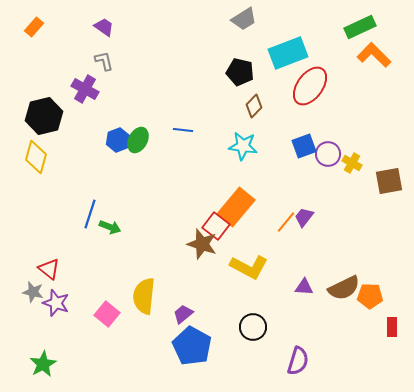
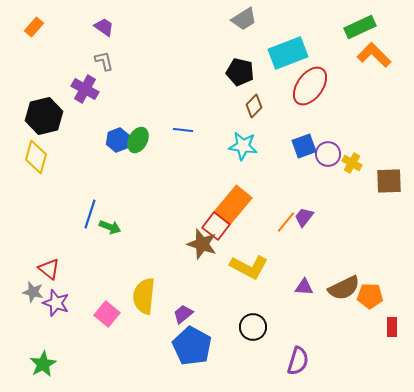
brown square at (389, 181): rotated 8 degrees clockwise
orange rectangle at (236, 207): moved 3 px left, 2 px up
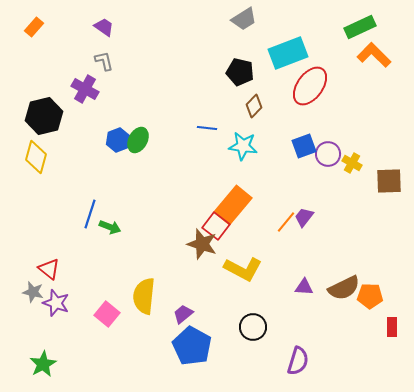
blue line at (183, 130): moved 24 px right, 2 px up
yellow L-shape at (249, 267): moved 6 px left, 2 px down
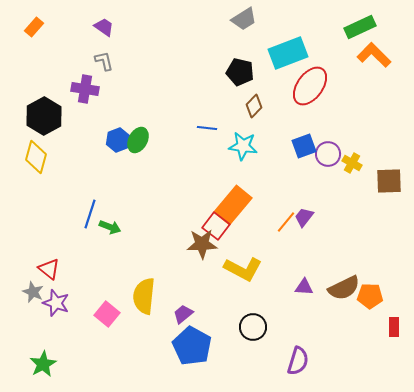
purple cross at (85, 89): rotated 20 degrees counterclockwise
black hexagon at (44, 116): rotated 15 degrees counterclockwise
brown star at (202, 244): rotated 20 degrees counterclockwise
gray star at (33, 292): rotated 10 degrees clockwise
red rectangle at (392, 327): moved 2 px right
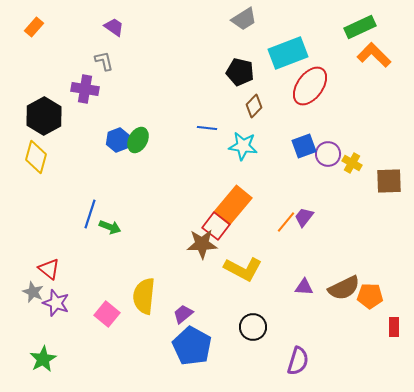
purple trapezoid at (104, 27): moved 10 px right
green star at (43, 364): moved 5 px up
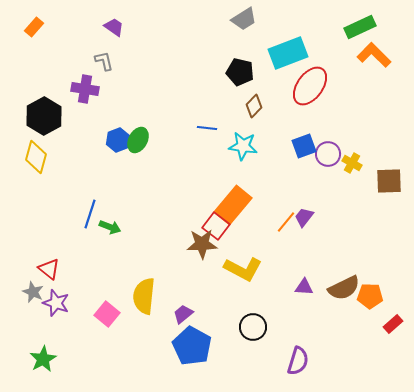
red rectangle at (394, 327): moved 1 px left, 3 px up; rotated 48 degrees clockwise
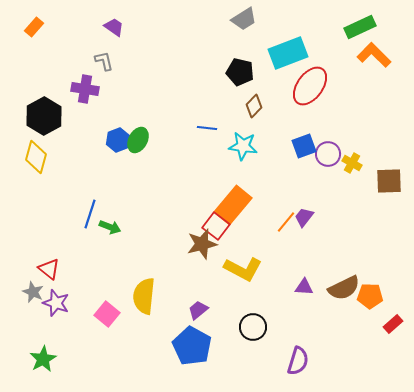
brown star at (202, 244): rotated 12 degrees counterclockwise
purple trapezoid at (183, 314): moved 15 px right, 4 px up
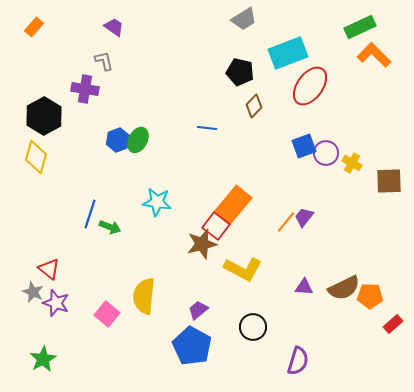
cyan star at (243, 146): moved 86 px left, 56 px down
purple circle at (328, 154): moved 2 px left, 1 px up
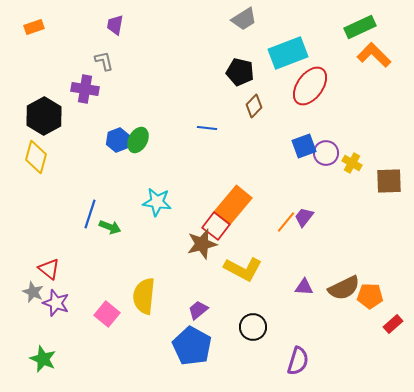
orange rectangle at (34, 27): rotated 30 degrees clockwise
purple trapezoid at (114, 27): moved 1 px right, 2 px up; rotated 115 degrees counterclockwise
green star at (43, 359): rotated 20 degrees counterclockwise
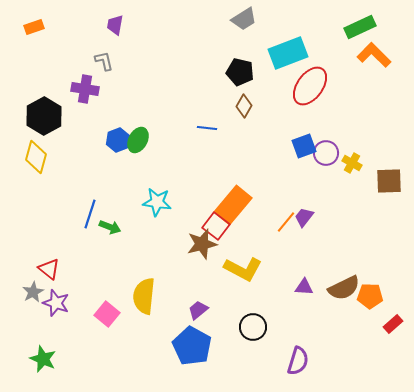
brown diamond at (254, 106): moved 10 px left; rotated 15 degrees counterclockwise
gray star at (33, 292): rotated 20 degrees clockwise
